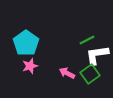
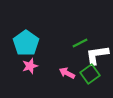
green line: moved 7 px left, 3 px down
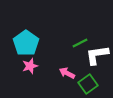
green square: moved 2 px left, 10 px down
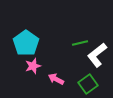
green line: rotated 14 degrees clockwise
white L-shape: rotated 30 degrees counterclockwise
pink star: moved 3 px right
pink arrow: moved 11 px left, 6 px down
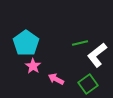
pink star: rotated 21 degrees counterclockwise
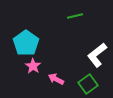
green line: moved 5 px left, 27 px up
